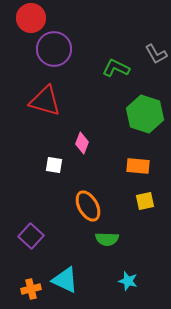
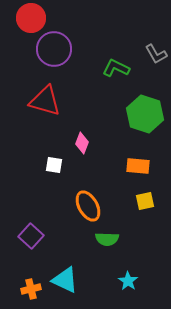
cyan star: rotated 18 degrees clockwise
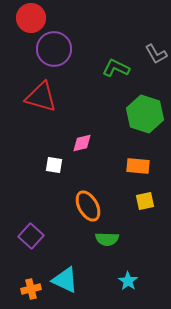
red triangle: moved 4 px left, 4 px up
pink diamond: rotated 55 degrees clockwise
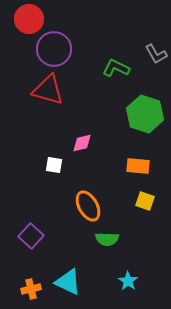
red circle: moved 2 px left, 1 px down
red triangle: moved 7 px right, 7 px up
yellow square: rotated 30 degrees clockwise
cyan triangle: moved 3 px right, 2 px down
